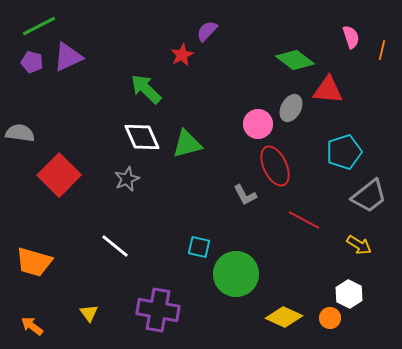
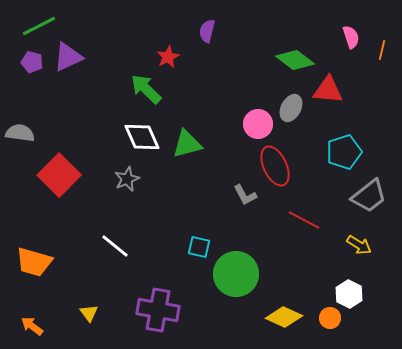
purple semicircle: rotated 30 degrees counterclockwise
red star: moved 14 px left, 2 px down
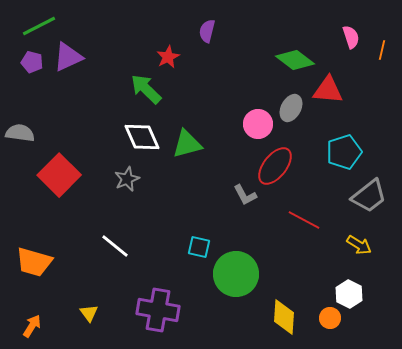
red ellipse: rotated 63 degrees clockwise
yellow diamond: rotated 69 degrees clockwise
orange arrow: rotated 85 degrees clockwise
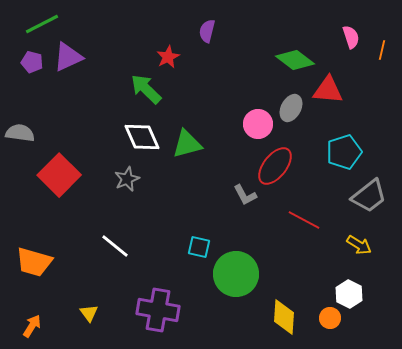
green line: moved 3 px right, 2 px up
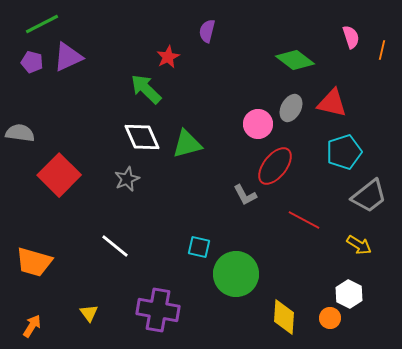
red triangle: moved 4 px right, 13 px down; rotated 8 degrees clockwise
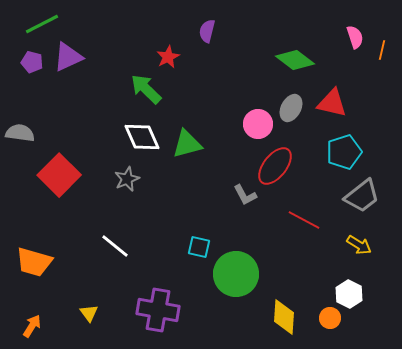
pink semicircle: moved 4 px right
gray trapezoid: moved 7 px left
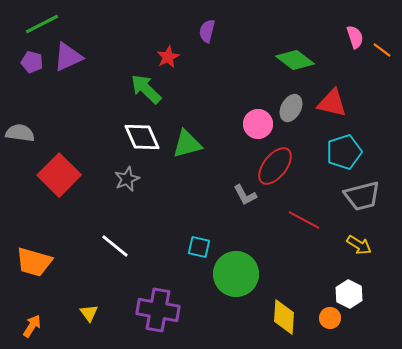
orange line: rotated 66 degrees counterclockwise
gray trapezoid: rotated 24 degrees clockwise
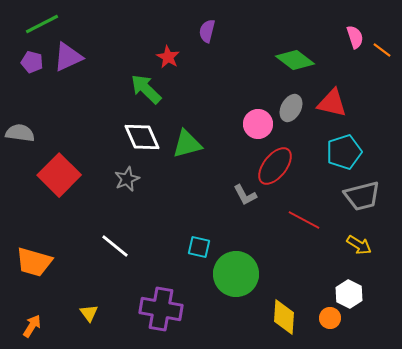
red star: rotated 15 degrees counterclockwise
purple cross: moved 3 px right, 1 px up
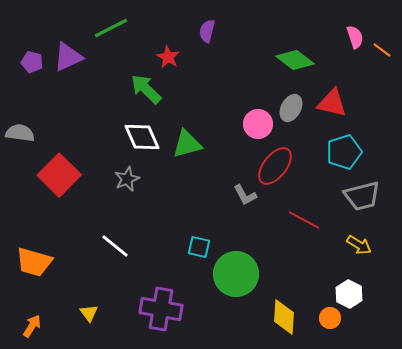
green line: moved 69 px right, 4 px down
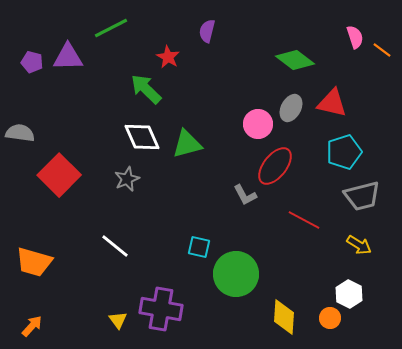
purple triangle: rotated 24 degrees clockwise
yellow triangle: moved 29 px right, 7 px down
orange arrow: rotated 10 degrees clockwise
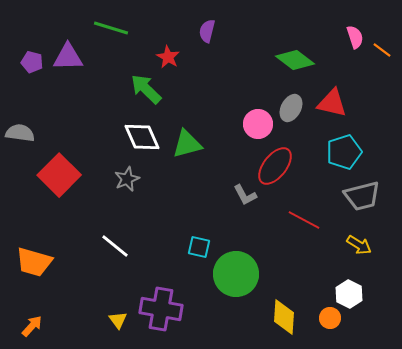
green line: rotated 44 degrees clockwise
